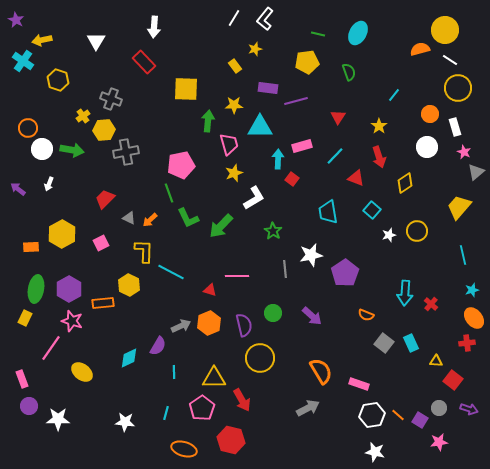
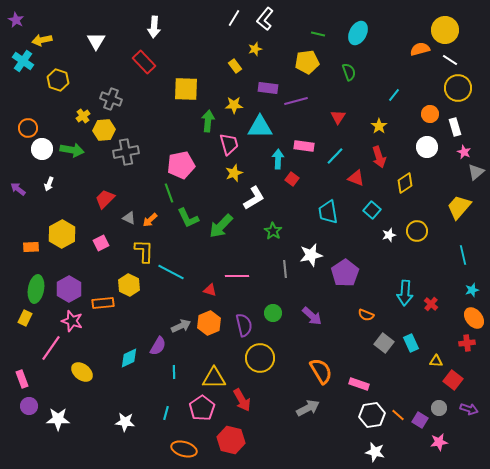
pink rectangle at (302, 146): moved 2 px right; rotated 24 degrees clockwise
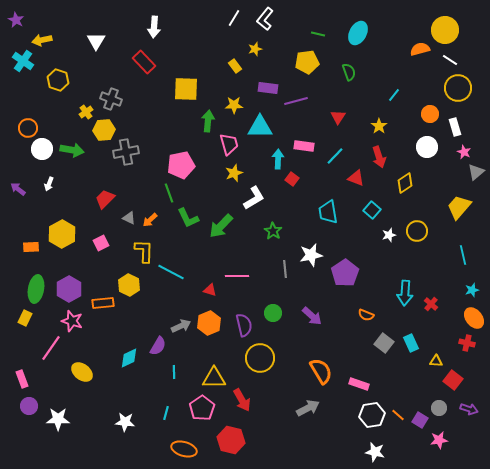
yellow cross at (83, 116): moved 3 px right, 4 px up
red cross at (467, 343): rotated 21 degrees clockwise
pink star at (439, 442): moved 2 px up
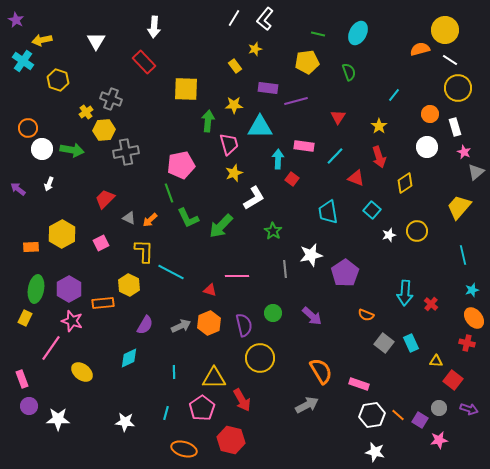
purple semicircle at (158, 346): moved 13 px left, 21 px up
gray arrow at (308, 408): moved 1 px left, 3 px up
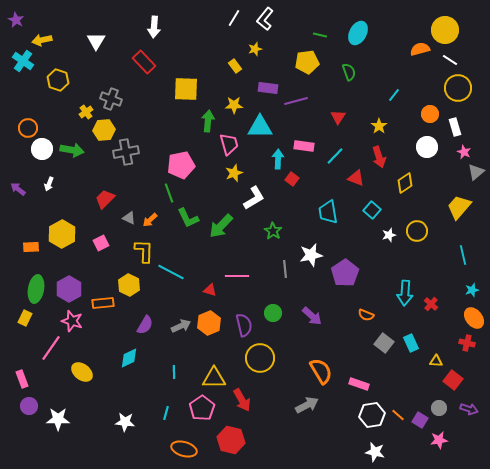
green line at (318, 34): moved 2 px right, 1 px down
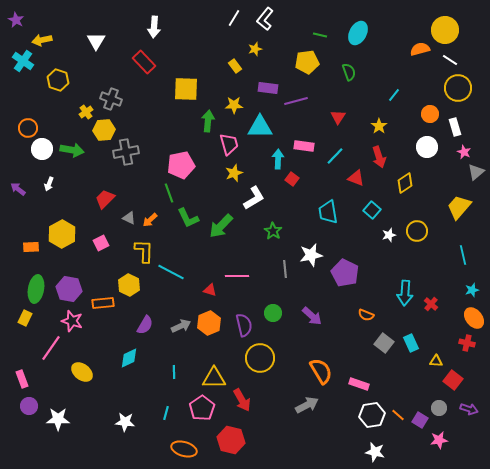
purple pentagon at (345, 273): rotated 12 degrees counterclockwise
purple hexagon at (69, 289): rotated 20 degrees counterclockwise
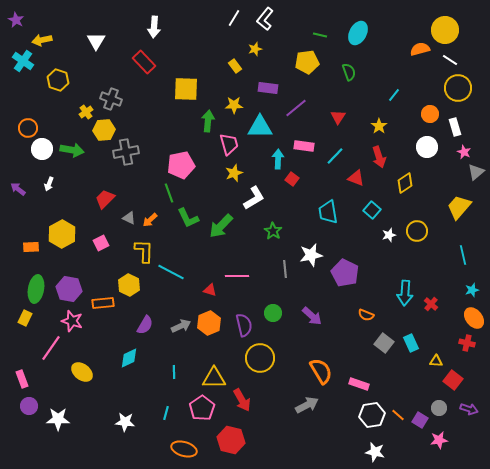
purple line at (296, 101): moved 7 px down; rotated 25 degrees counterclockwise
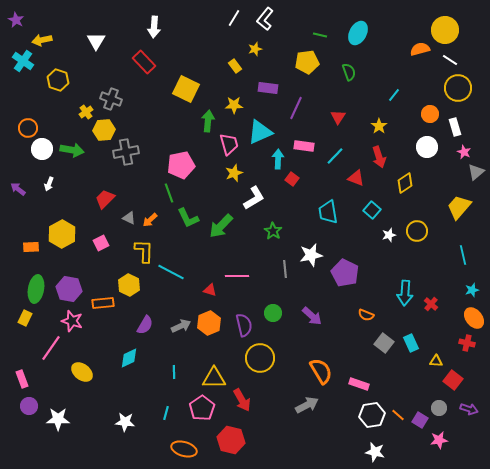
yellow square at (186, 89): rotated 24 degrees clockwise
purple line at (296, 108): rotated 25 degrees counterclockwise
cyan triangle at (260, 127): moved 5 px down; rotated 24 degrees counterclockwise
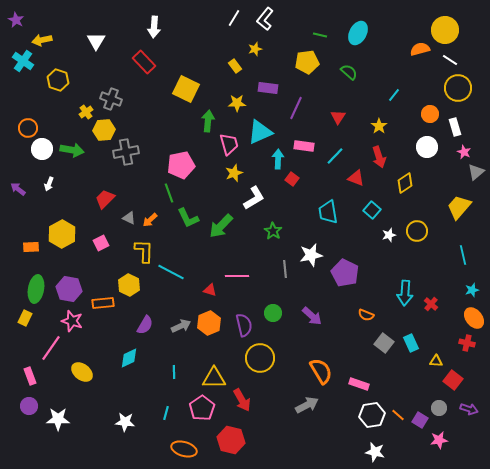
green semicircle at (349, 72): rotated 30 degrees counterclockwise
yellow star at (234, 105): moved 3 px right, 2 px up
pink rectangle at (22, 379): moved 8 px right, 3 px up
